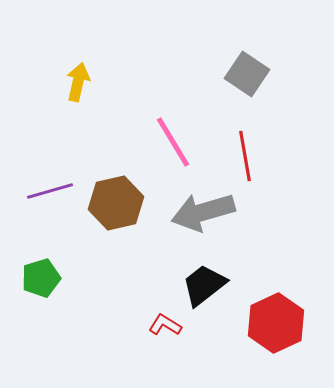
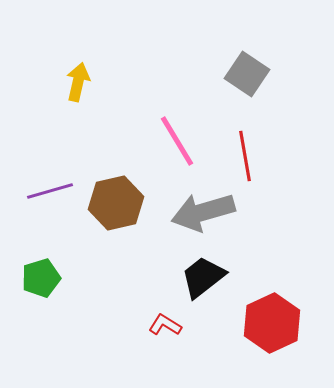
pink line: moved 4 px right, 1 px up
black trapezoid: moved 1 px left, 8 px up
red hexagon: moved 4 px left
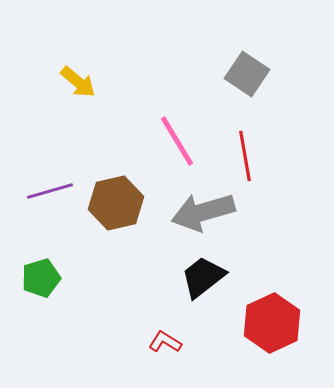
yellow arrow: rotated 117 degrees clockwise
red L-shape: moved 17 px down
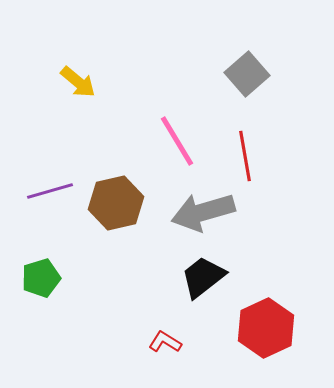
gray square: rotated 15 degrees clockwise
red hexagon: moved 6 px left, 5 px down
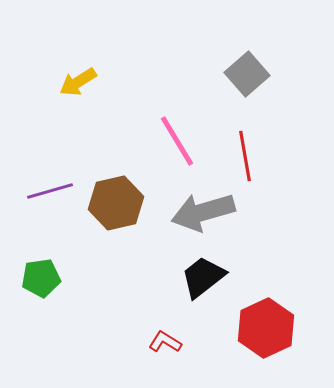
yellow arrow: rotated 108 degrees clockwise
green pentagon: rotated 9 degrees clockwise
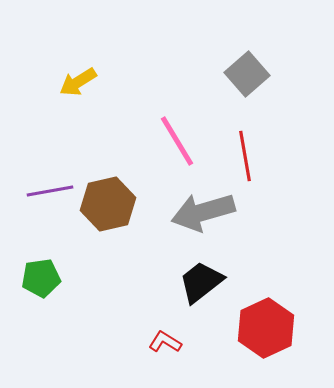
purple line: rotated 6 degrees clockwise
brown hexagon: moved 8 px left, 1 px down
black trapezoid: moved 2 px left, 5 px down
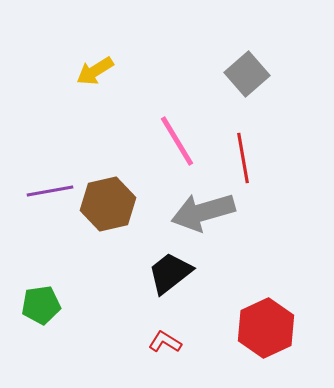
yellow arrow: moved 17 px right, 11 px up
red line: moved 2 px left, 2 px down
green pentagon: moved 27 px down
black trapezoid: moved 31 px left, 9 px up
